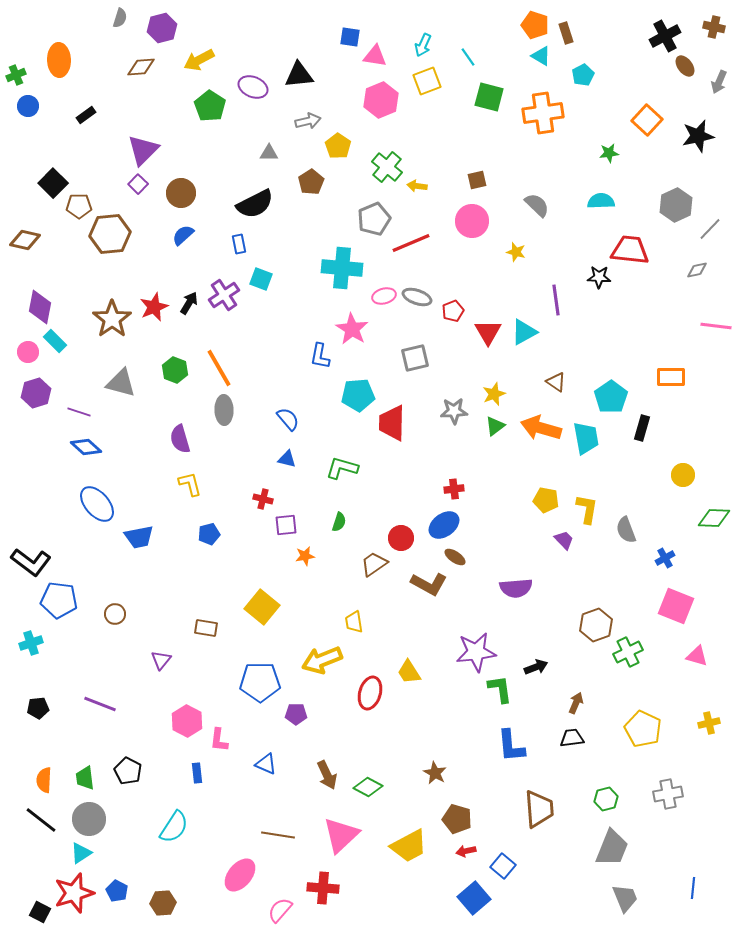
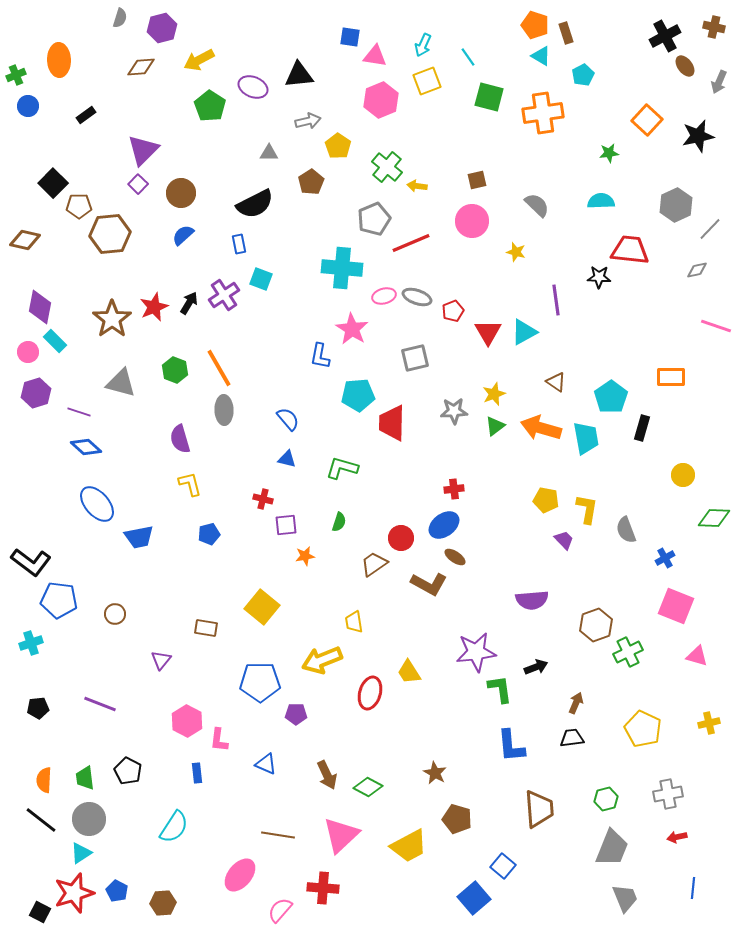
pink line at (716, 326): rotated 12 degrees clockwise
purple semicircle at (516, 588): moved 16 px right, 12 px down
red arrow at (466, 851): moved 211 px right, 14 px up
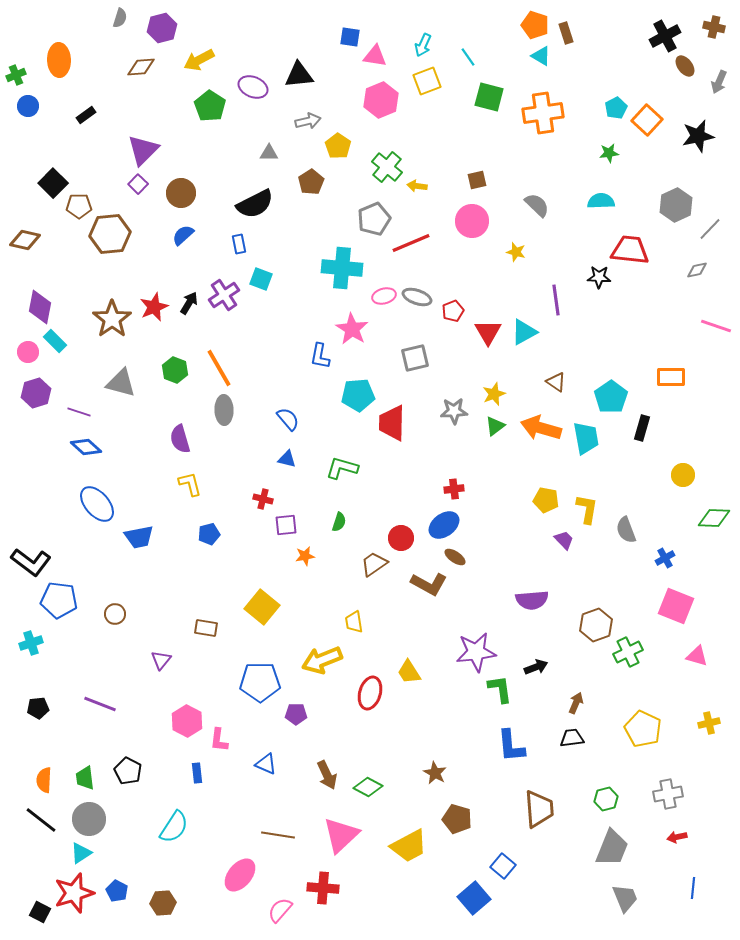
cyan pentagon at (583, 75): moved 33 px right, 33 px down
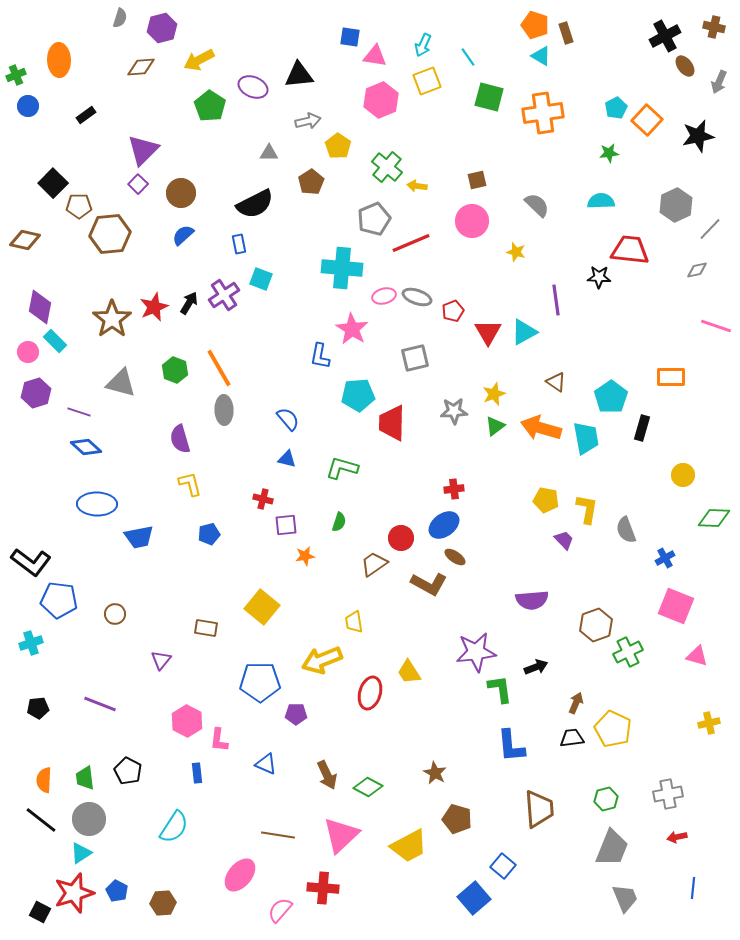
blue ellipse at (97, 504): rotated 48 degrees counterclockwise
yellow pentagon at (643, 729): moved 30 px left
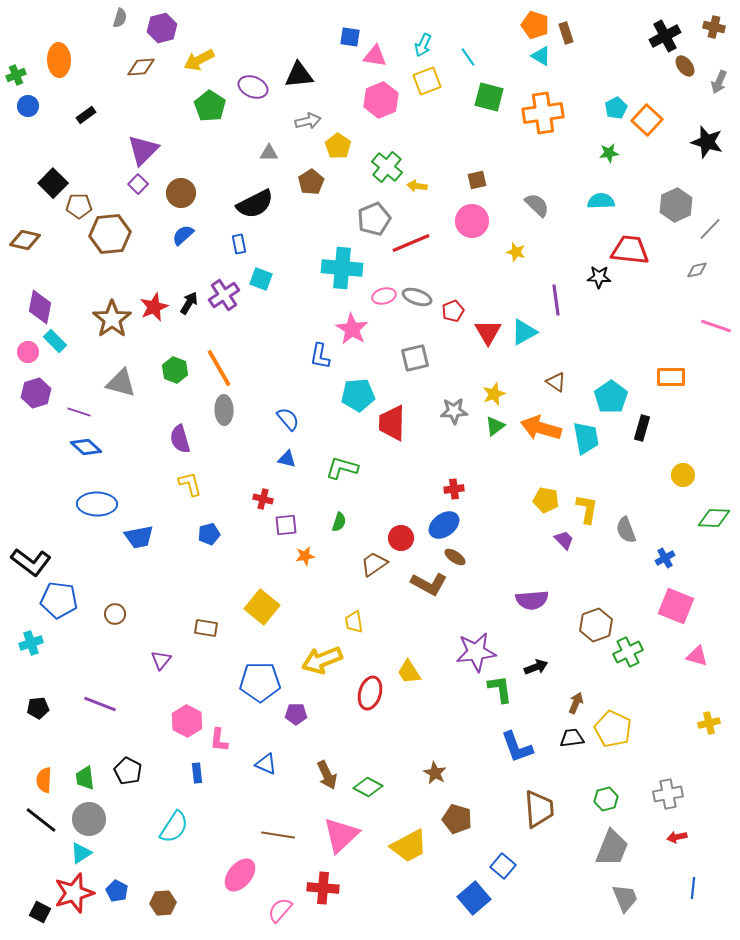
black star at (698, 136): moved 9 px right, 6 px down; rotated 28 degrees clockwise
blue L-shape at (511, 746): moved 6 px right, 1 px down; rotated 15 degrees counterclockwise
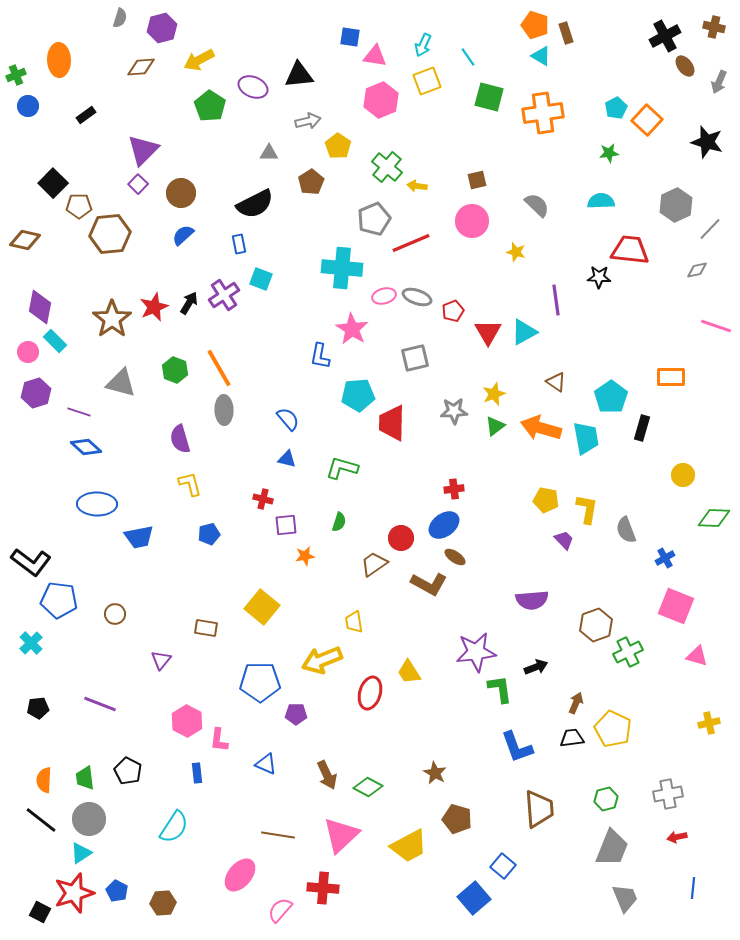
cyan cross at (31, 643): rotated 25 degrees counterclockwise
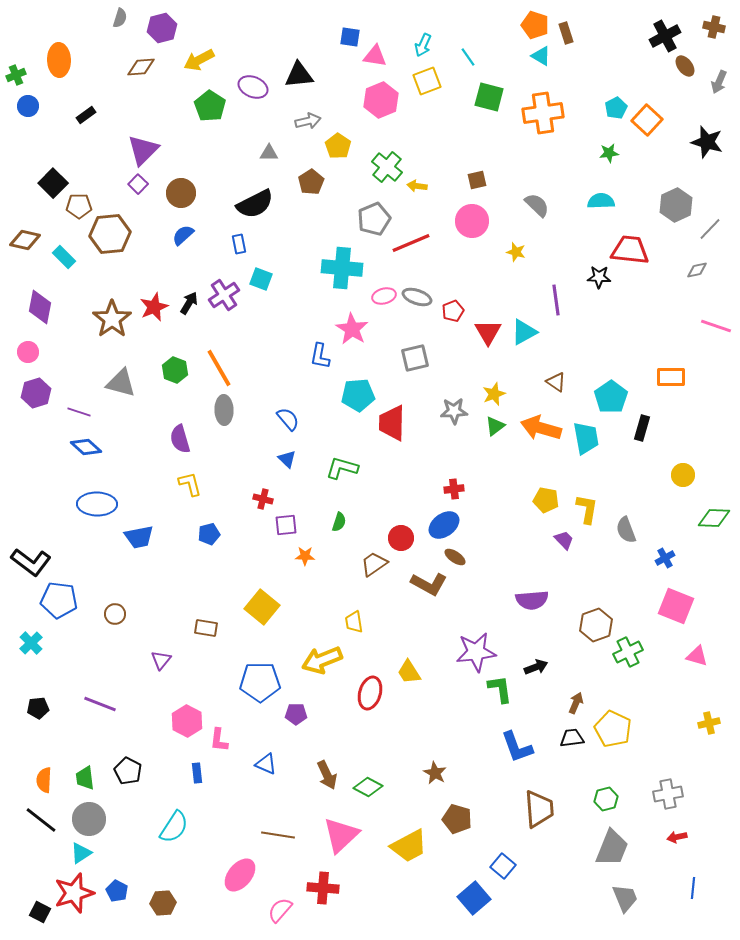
cyan rectangle at (55, 341): moved 9 px right, 84 px up
blue triangle at (287, 459): rotated 30 degrees clockwise
orange star at (305, 556): rotated 12 degrees clockwise
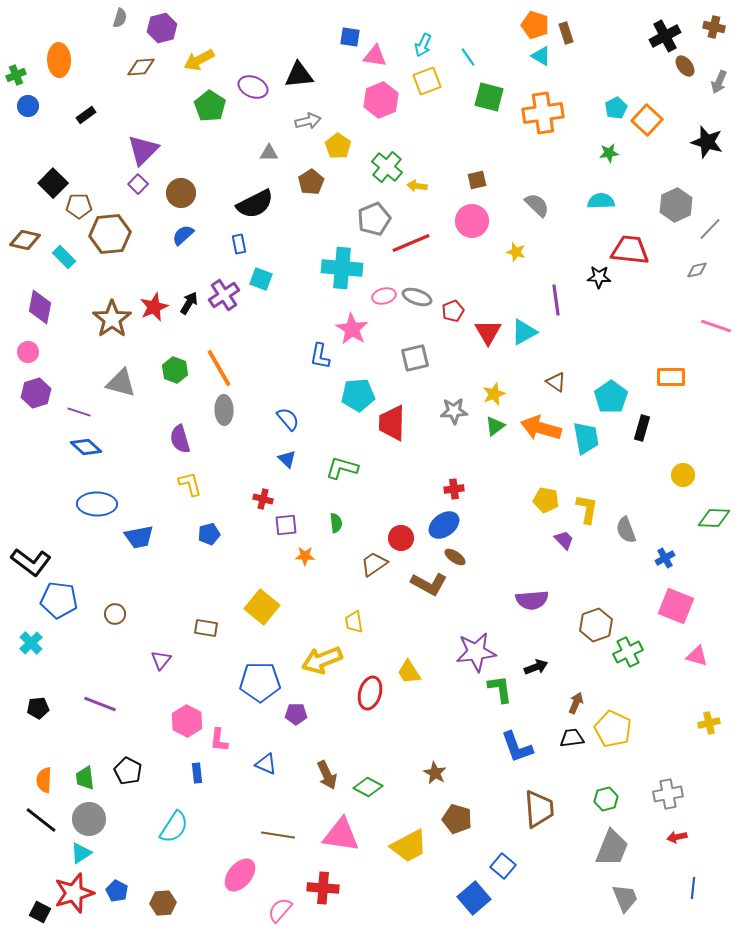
green semicircle at (339, 522): moved 3 px left, 1 px down; rotated 24 degrees counterclockwise
pink triangle at (341, 835): rotated 51 degrees clockwise
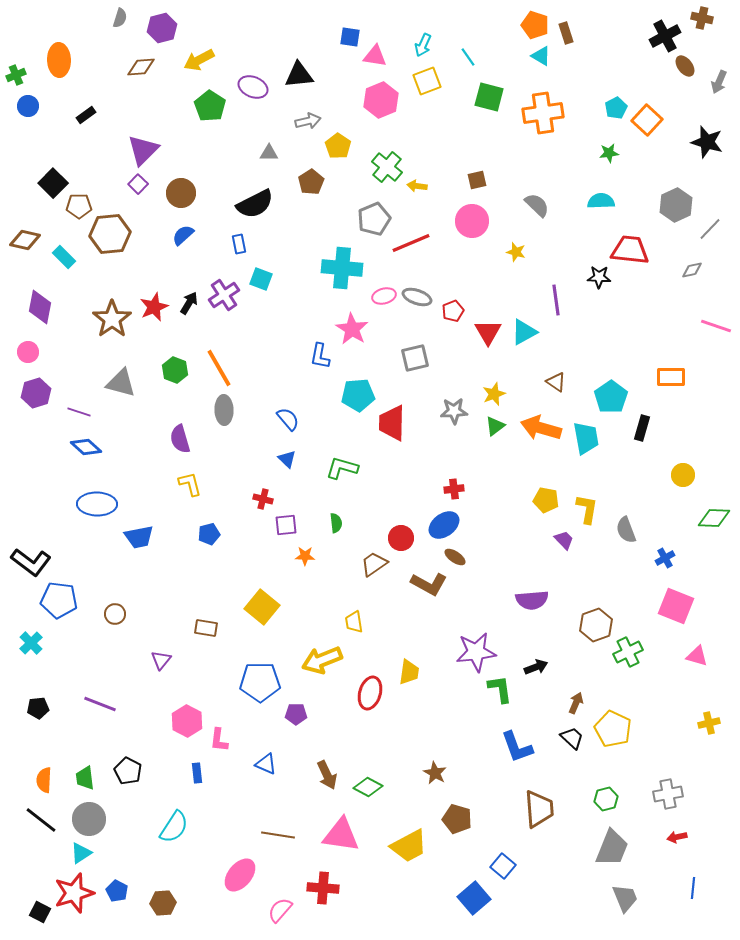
brown cross at (714, 27): moved 12 px left, 9 px up
gray diamond at (697, 270): moved 5 px left
yellow trapezoid at (409, 672): rotated 140 degrees counterclockwise
black trapezoid at (572, 738): rotated 50 degrees clockwise
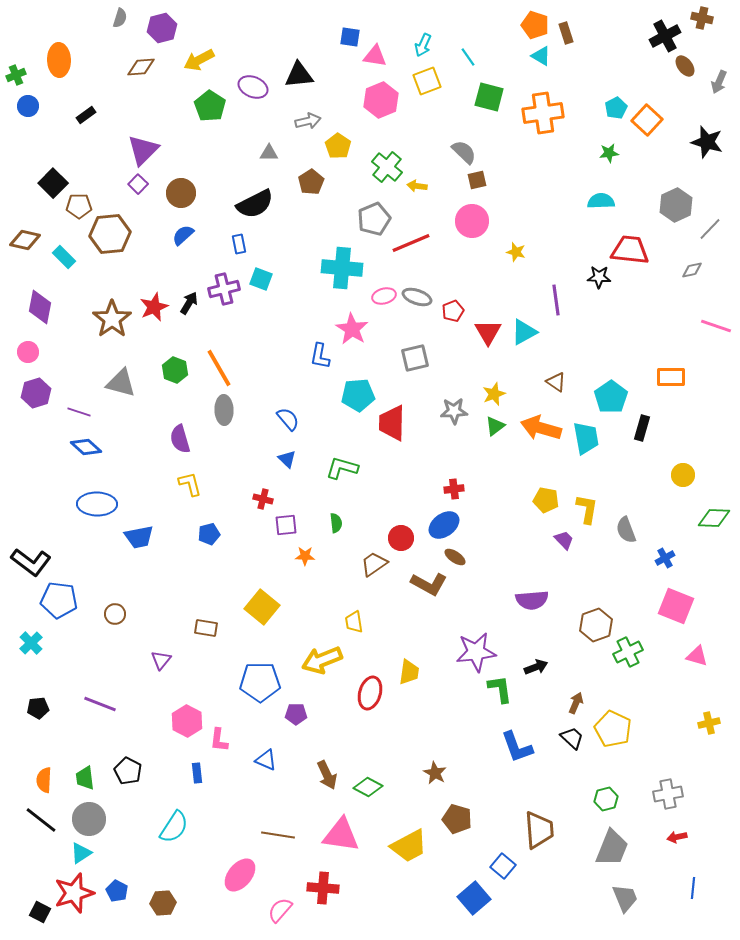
gray semicircle at (537, 205): moved 73 px left, 53 px up
purple cross at (224, 295): moved 6 px up; rotated 20 degrees clockwise
blue triangle at (266, 764): moved 4 px up
brown trapezoid at (539, 809): moved 21 px down
